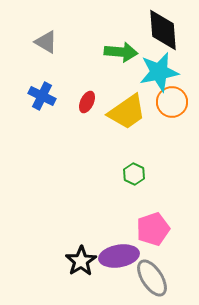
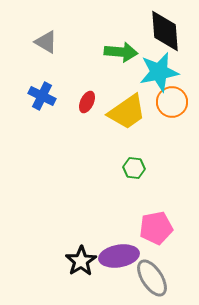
black diamond: moved 2 px right, 1 px down
green hexagon: moved 6 px up; rotated 20 degrees counterclockwise
pink pentagon: moved 3 px right, 1 px up; rotated 8 degrees clockwise
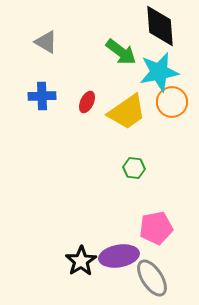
black diamond: moved 5 px left, 5 px up
green arrow: rotated 32 degrees clockwise
blue cross: rotated 28 degrees counterclockwise
